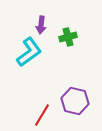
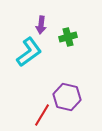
purple hexagon: moved 8 px left, 4 px up
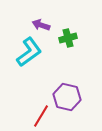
purple arrow: rotated 102 degrees clockwise
green cross: moved 1 px down
red line: moved 1 px left, 1 px down
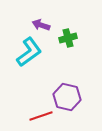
red line: rotated 40 degrees clockwise
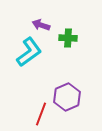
green cross: rotated 18 degrees clockwise
purple hexagon: rotated 24 degrees clockwise
red line: moved 2 px up; rotated 50 degrees counterclockwise
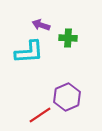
cyan L-shape: rotated 32 degrees clockwise
red line: moved 1 px left, 1 px down; rotated 35 degrees clockwise
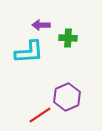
purple arrow: rotated 18 degrees counterclockwise
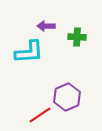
purple arrow: moved 5 px right, 1 px down
green cross: moved 9 px right, 1 px up
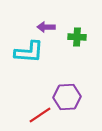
purple arrow: moved 1 px down
cyan L-shape: rotated 8 degrees clockwise
purple hexagon: rotated 20 degrees clockwise
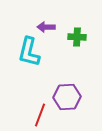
cyan L-shape: rotated 100 degrees clockwise
red line: rotated 35 degrees counterclockwise
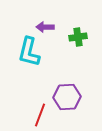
purple arrow: moved 1 px left
green cross: moved 1 px right; rotated 12 degrees counterclockwise
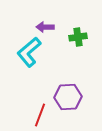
cyan L-shape: rotated 36 degrees clockwise
purple hexagon: moved 1 px right
